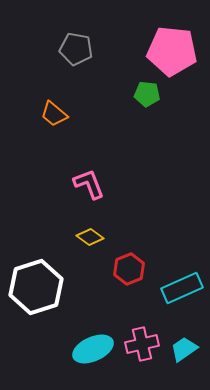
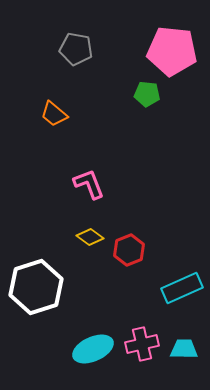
red hexagon: moved 19 px up
cyan trapezoid: rotated 36 degrees clockwise
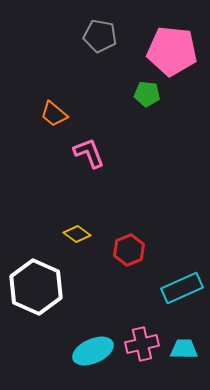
gray pentagon: moved 24 px right, 13 px up
pink L-shape: moved 31 px up
yellow diamond: moved 13 px left, 3 px up
white hexagon: rotated 18 degrees counterclockwise
cyan ellipse: moved 2 px down
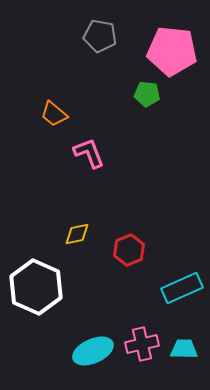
yellow diamond: rotated 48 degrees counterclockwise
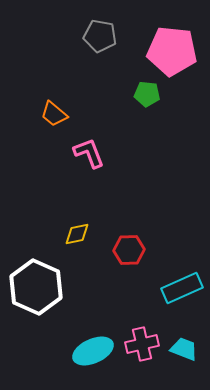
red hexagon: rotated 20 degrees clockwise
cyan trapezoid: rotated 20 degrees clockwise
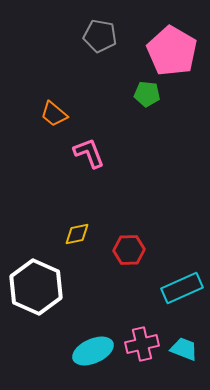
pink pentagon: rotated 24 degrees clockwise
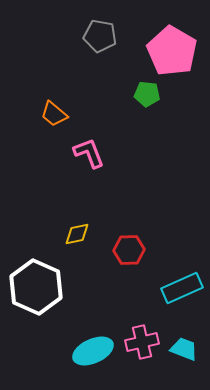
pink cross: moved 2 px up
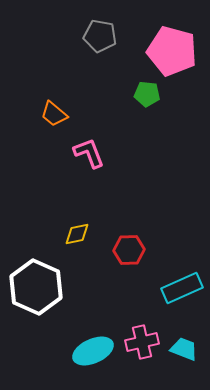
pink pentagon: rotated 15 degrees counterclockwise
